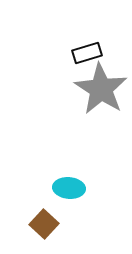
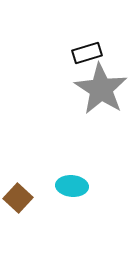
cyan ellipse: moved 3 px right, 2 px up
brown square: moved 26 px left, 26 px up
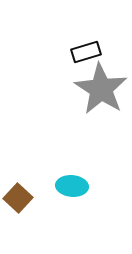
black rectangle: moved 1 px left, 1 px up
